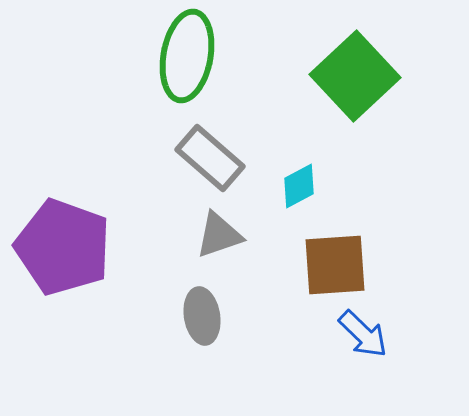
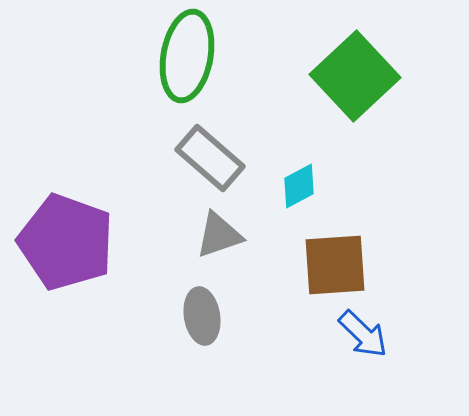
purple pentagon: moved 3 px right, 5 px up
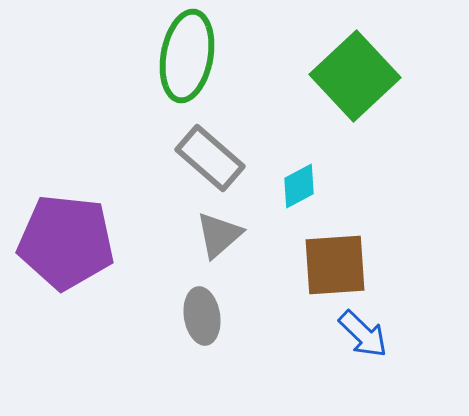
gray triangle: rotated 22 degrees counterclockwise
purple pentagon: rotated 14 degrees counterclockwise
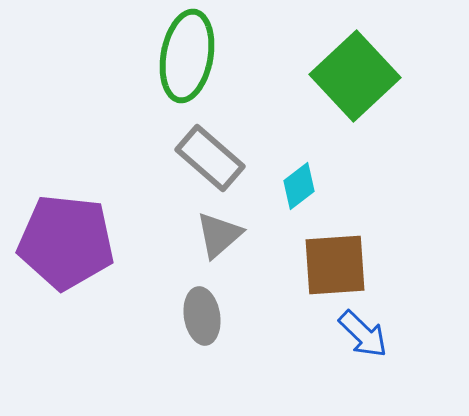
cyan diamond: rotated 9 degrees counterclockwise
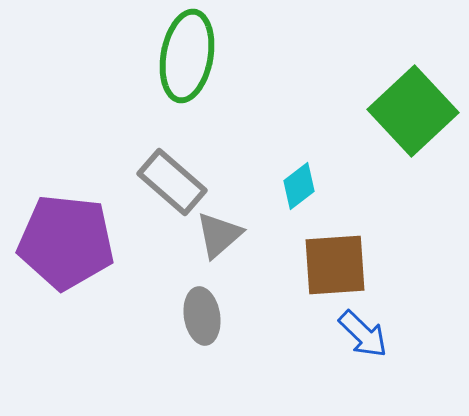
green square: moved 58 px right, 35 px down
gray rectangle: moved 38 px left, 24 px down
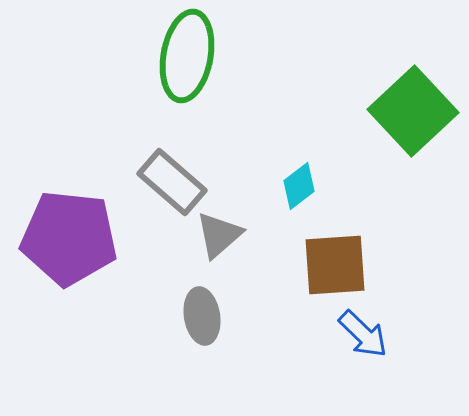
purple pentagon: moved 3 px right, 4 px up
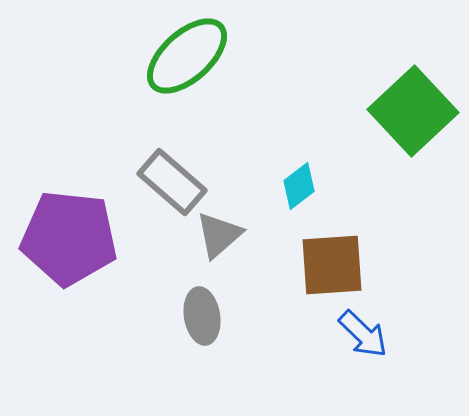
green ellipse: rotated 38 degrees clockwise
brown square: moved 3 px left
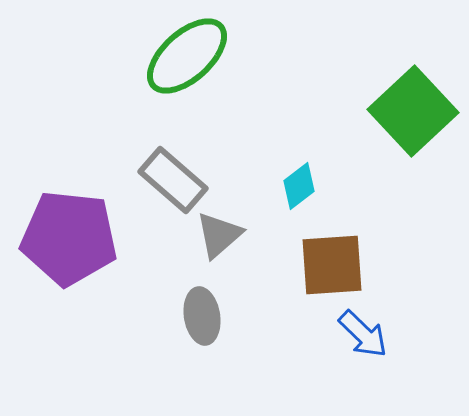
gray rectangle: moved 1 px right, 2 px up
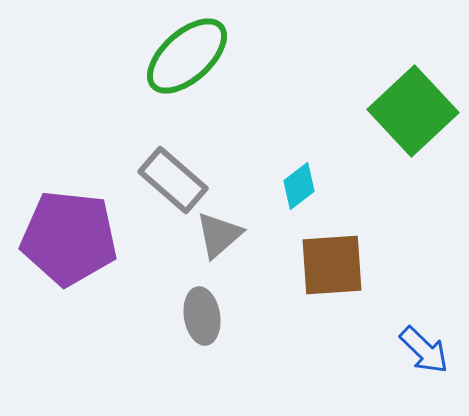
blue arrow: moved 61 px right, 16 px down
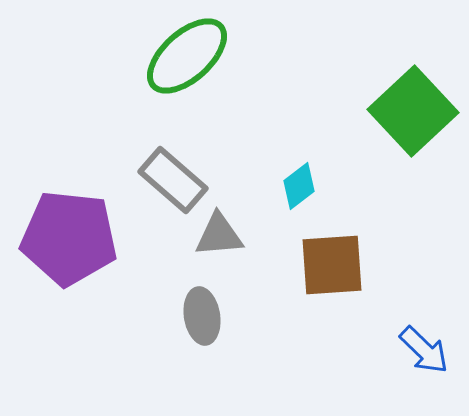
gray triangle: rotated 36 degrees clockwise
